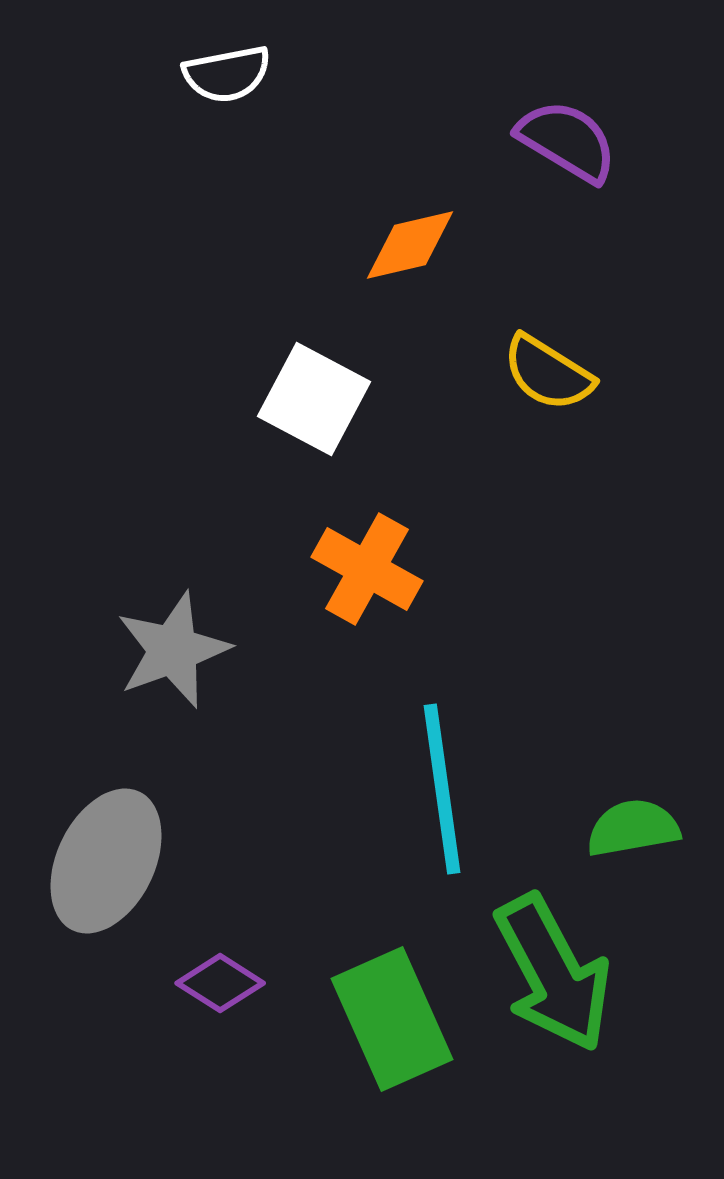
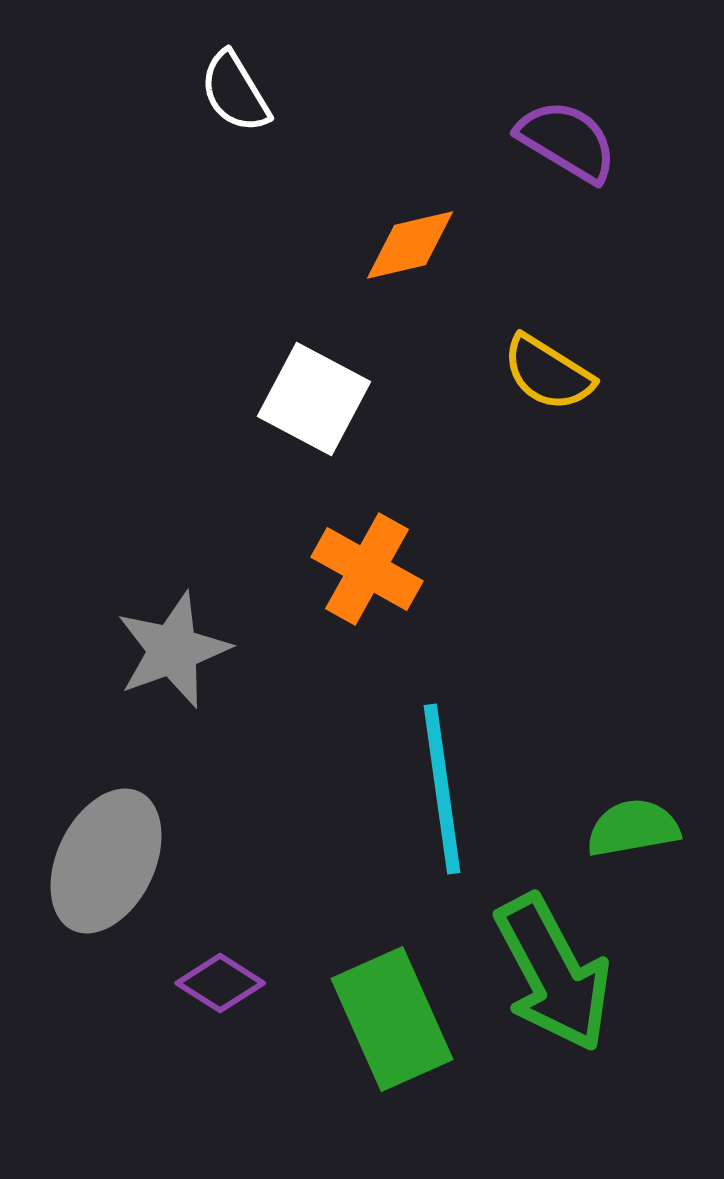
white semicircle: moved 8 px right, 18 px down; rotated 70 degrees clockwise
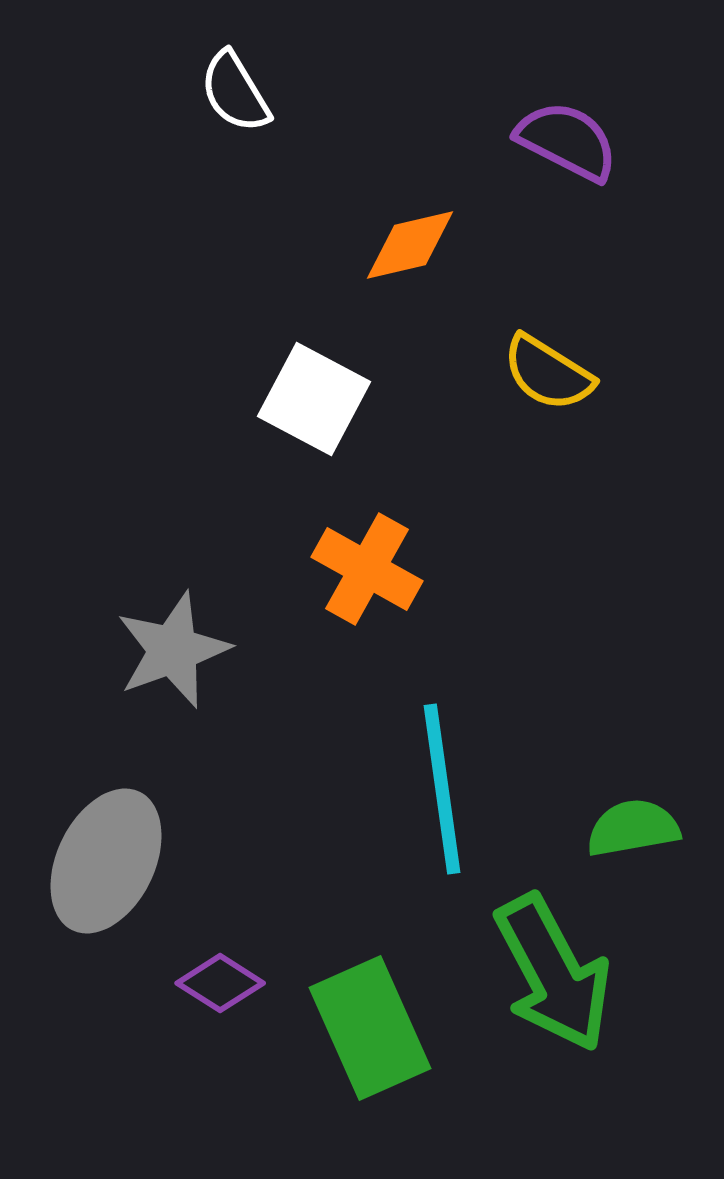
purple semicircle: rotated 4 degrees counterclockwise
green rectangle: moved 22 px left, 9 px down
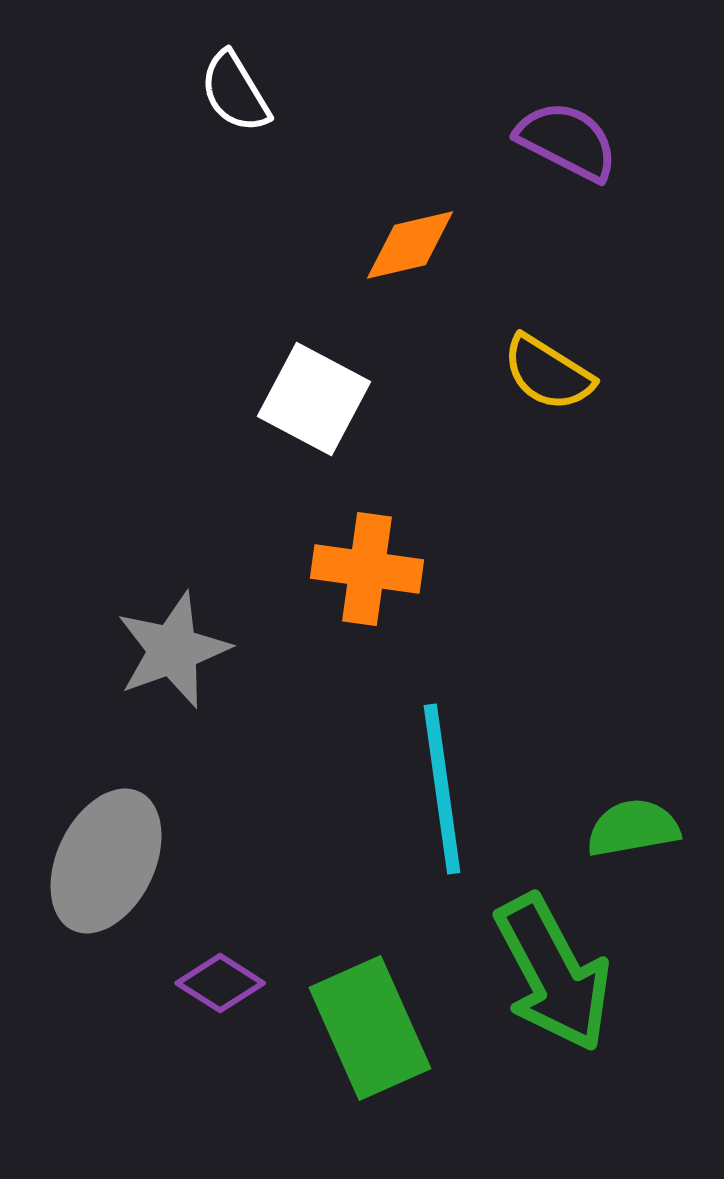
orange cross: rotated 21 degrees counterclockwise
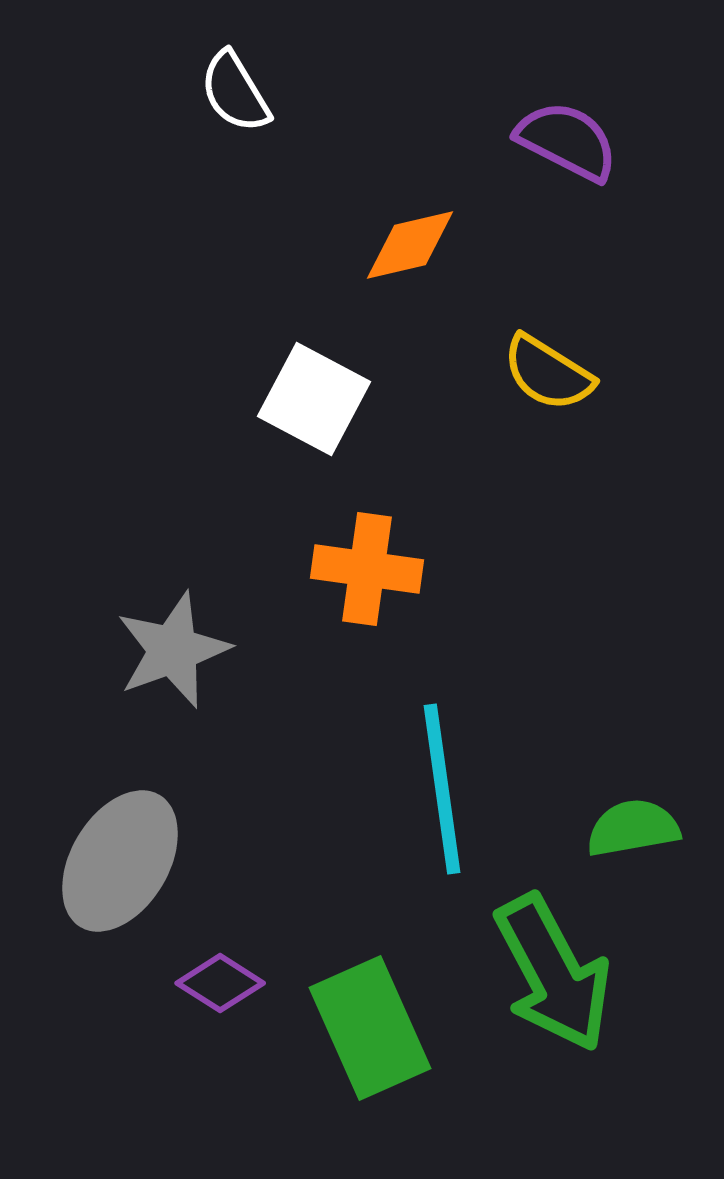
gray ellipse: moved 14 px right; rotated 5 degrees clockwise
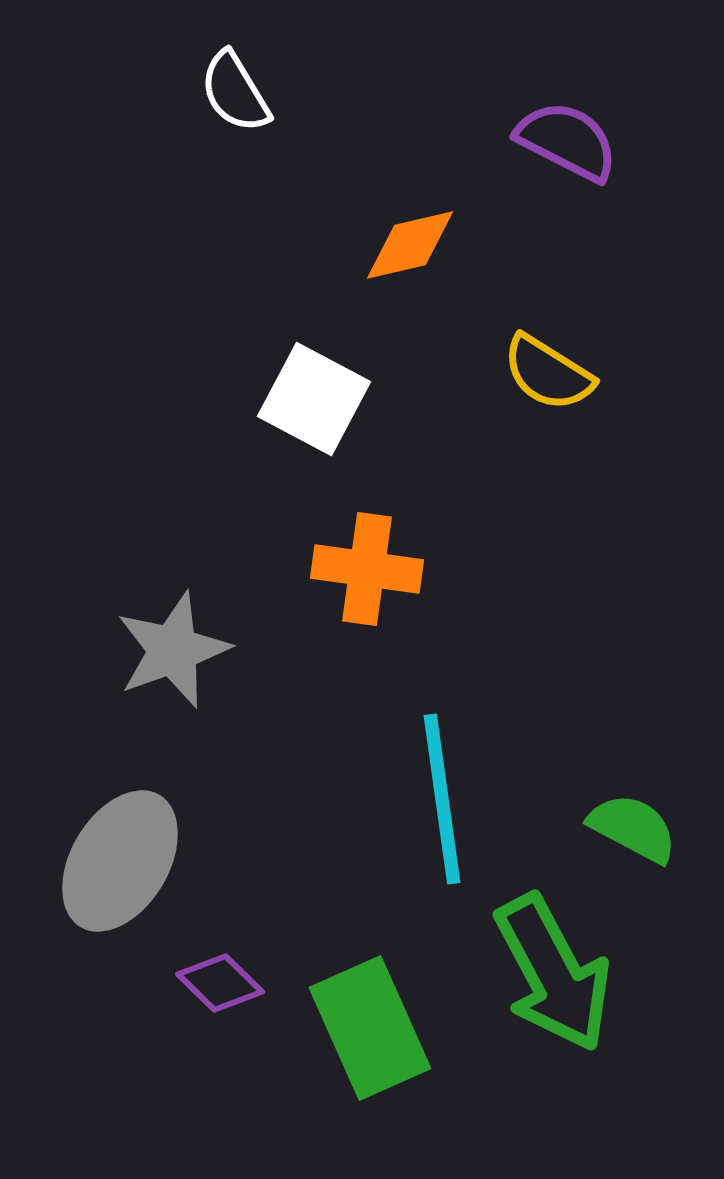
cyan line: moved 10 px down
green semicircle: rotated 38 degrees clockwise
purple diamond: rotated 12 degrees clockwise
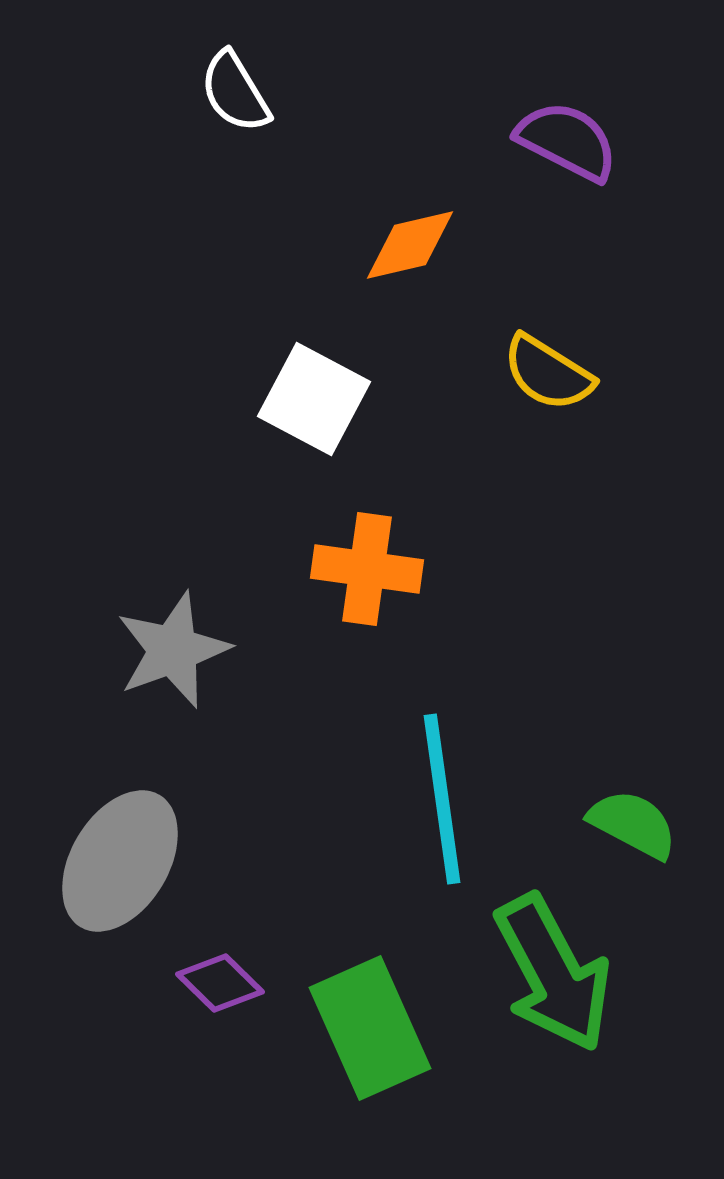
green semicircle: moved 4 px up
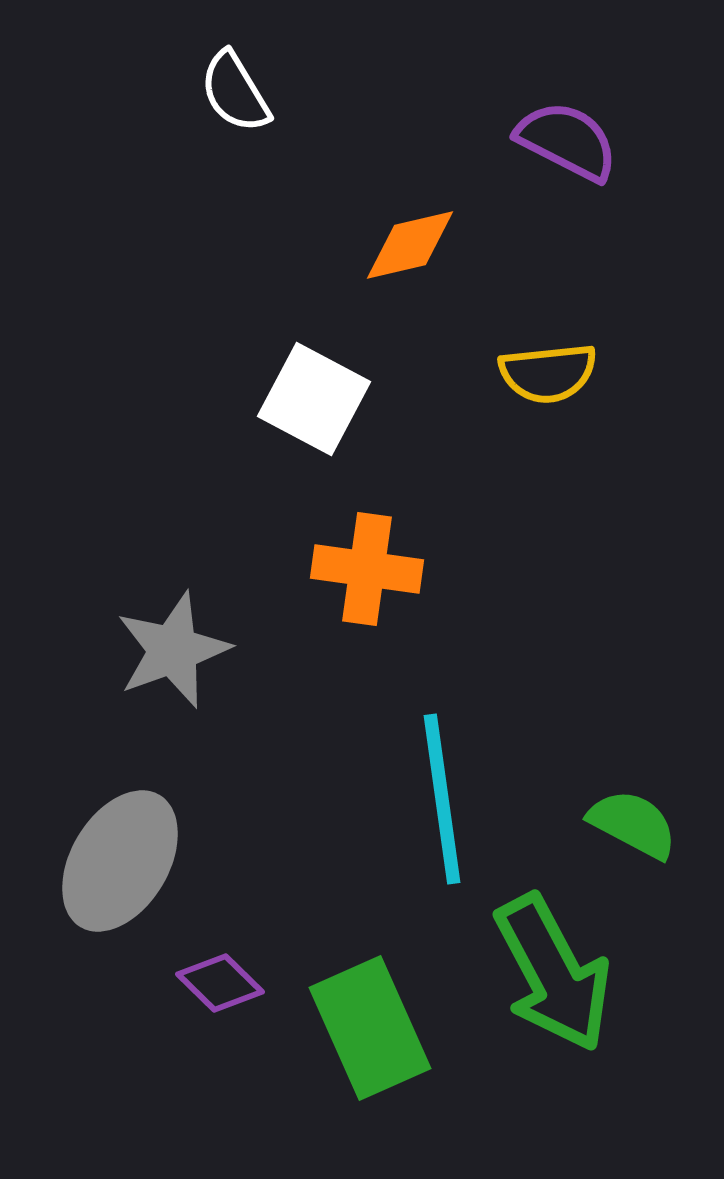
yellow semicircle: rotated 38 degrees counterclockwise
